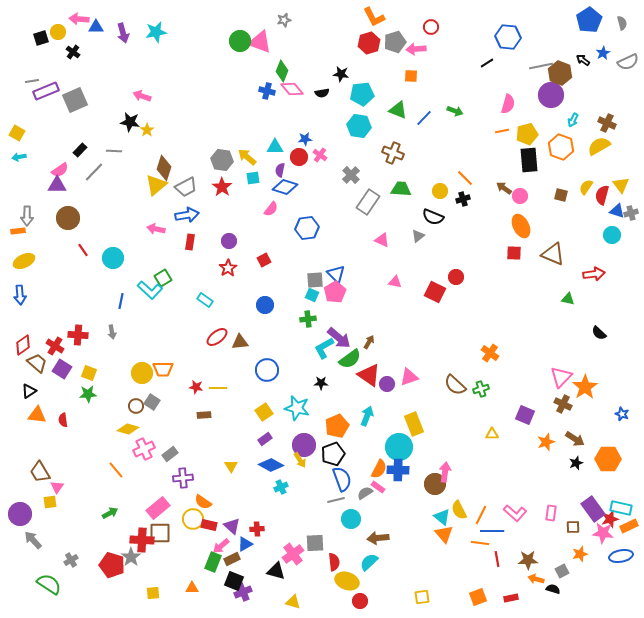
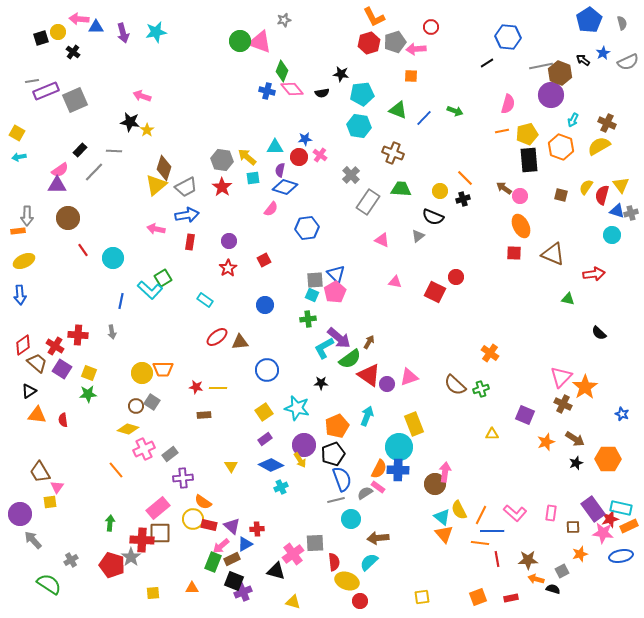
green arrow at (110, 513): moved 10 px down; rotated 56 degrees counterclockwise
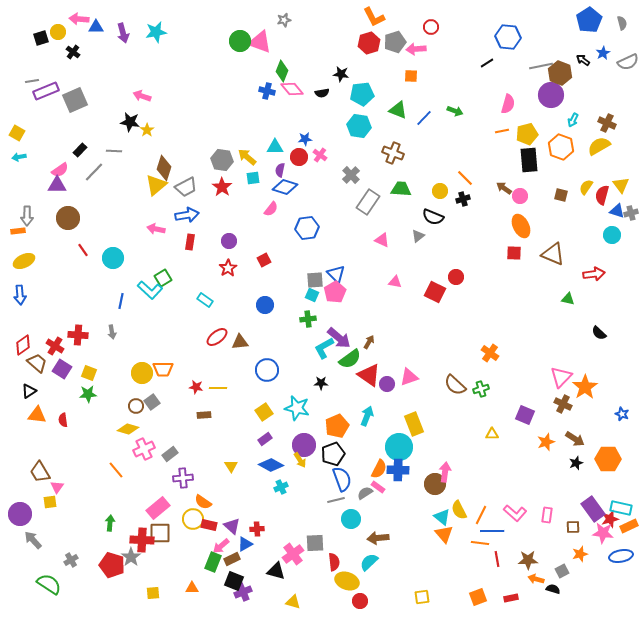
gray square at (152, 402): rotated 21 degrees clockwise
pink rectangle at (551, 513): moved 4 px left, 2 px down
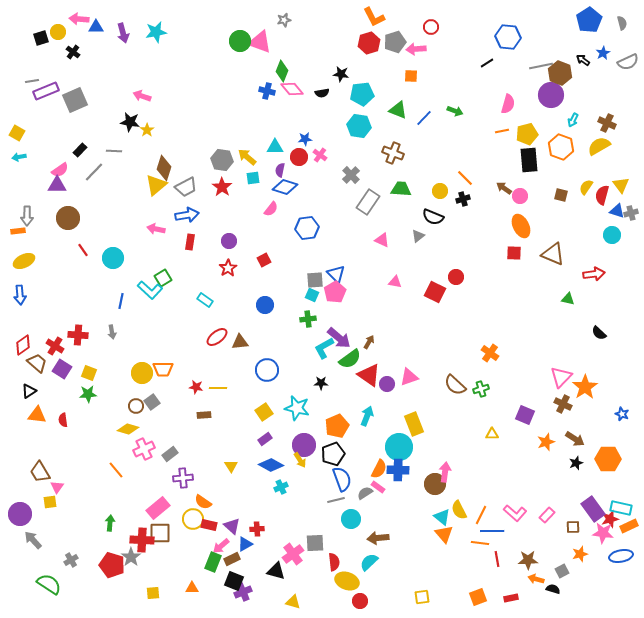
pink rectangle at (547, 515): rotated 35 degrees clockwise
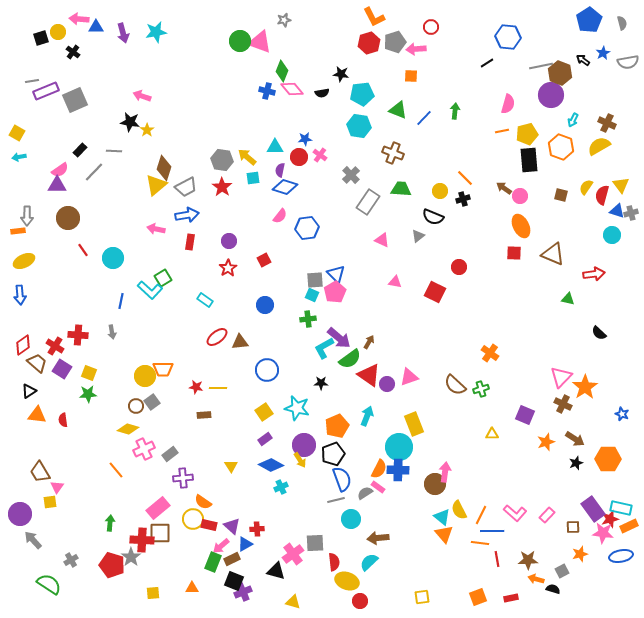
gray semicircle at (628, 62): rotated 15 degrees clockwise
green arrow at (455, 111): rotated 105 degrees counterclockwise
pink semicircle at (271, 209): moved 9 px right, 7 px down
red circle at (456, 277): moved 3 px right, 10 px up
yellow circle at (142, 373): moved 3 px right, 3 px down
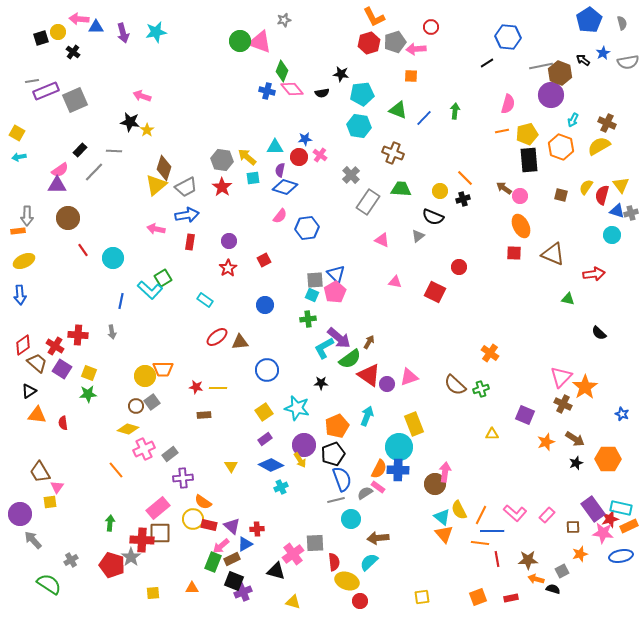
red semicircle at (63, 420): moved 3 px down
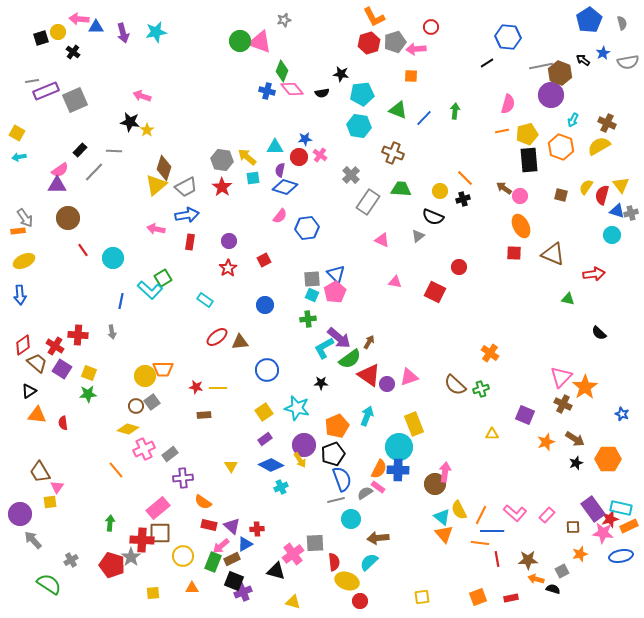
gray arrow at (27, 216): moved 2 px left, 2 px down; rotated 36 degrees counterclockwise
gray square at (315, 280): moved 3 px left, 1 px up
yellow circle at (193, 519): moved 10 px left, 37 px down
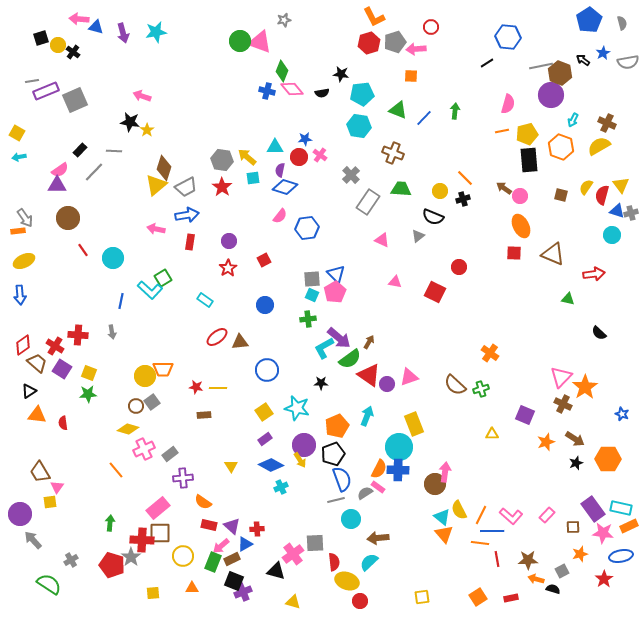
blue triangle at (96, 27): rotated 14 degrees clockwise
yellow circle at (58, 32): moved 13 px down
pink L-shape at (515, 513): moved 4 px left, 3 px down
red star at (610, 519): moved 6 px left, 60 px down; rotated 18 degrees counterclockwise
orange square at (478, 597): rotated 12 degrees counterclockwise
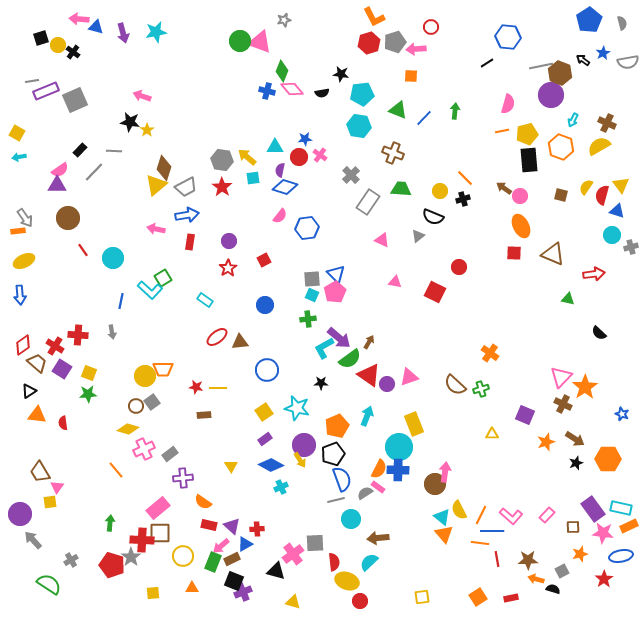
gray cross at (631, 213): moved 34 px down
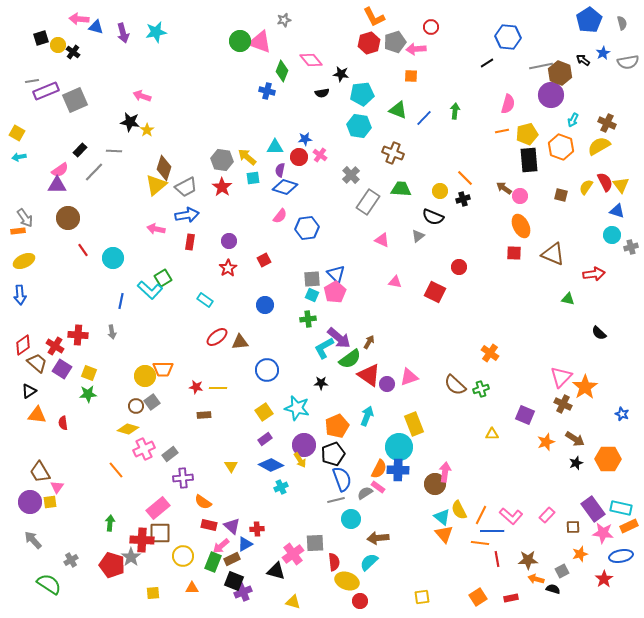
pink diamond at (292, 89): moved 19 px right, 29 px up
red semicircle at (602, 195): moved 3 px right, 13 px up; rotated 138 degrees clockwise
purple circle at (20, 514): moved 10 px right, 12 px up
